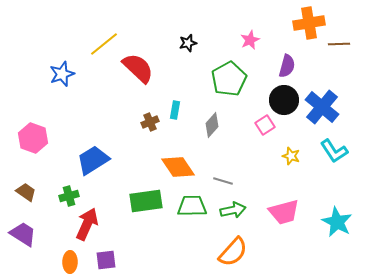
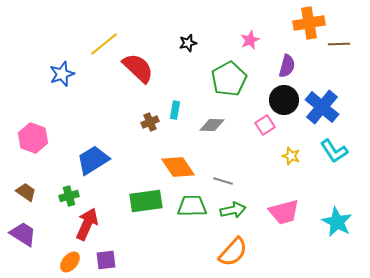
gray diamond: rotated 50 degrees clockwise
orange ellipse: rotated 40 degrees clockwise
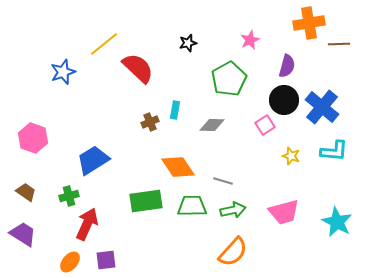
blue star: moved 1 px right, 2 px up
cyan L-shape: rotated 52 degrees counterclockwise
